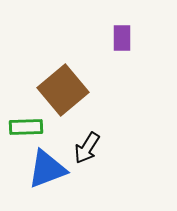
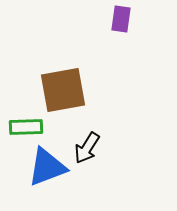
purple rectangle: moved 1 px left, 19 px up; rotated 8 degrees clockwise
brown square: rotated 30 degrees clockwise
blue triangle: moved 2 px up
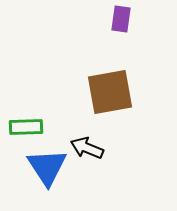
brown square: moved 47 px right, 2 px down
black arrow: rotated 80 degrees clockwise
blue triangle: rotated 42 degrees counterclockwise
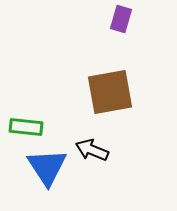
purple rectangle: rotated 8 degrees clockwise
green rectangle: rotated 8 degrees clockwise
black arrow: moved 5 px right, 2 px down
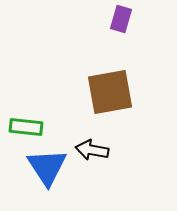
black arrow: rotated 12 degrees counterclockwise
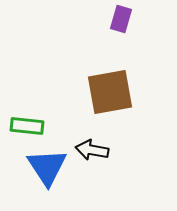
green rectangle: moved 1 px right, 1 px up
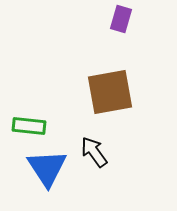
green rectangle: moved 2 px right
black arrow: moved 2 px right, 2 px down; rotated 44 degrees clockwise
blue triangle: moved 1 px down
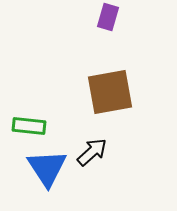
purple rectangle: moved 13 px left, 2 px up
black arrow: moved 2 px left; rotated 84 degrees clockwise
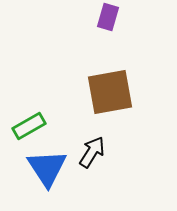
green rectangle: rotated 36 degrees counterclockwise
black arrow: rotated 16 degrees counterclockwise
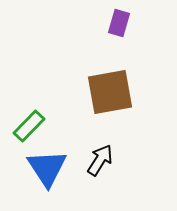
purple rectangle: moved 11 px right, 6 px down
green rectangle: rotated 16 degrees counterclockwise
black arrow: moved 8 px right, 8 px down
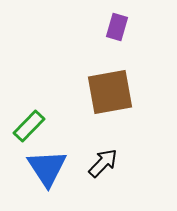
purple rectangle: moved 2 px left, 4 px down
black arrow: moved 3 px right, 3 px down; rotated 12 degrees clockwise
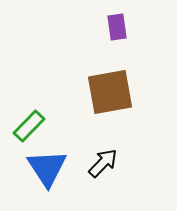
purple rectangle: rotated 24 degrees counterclockwise
